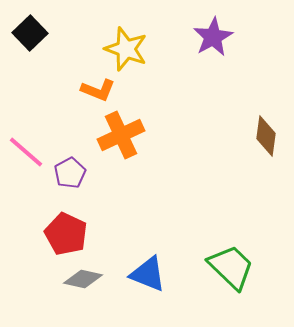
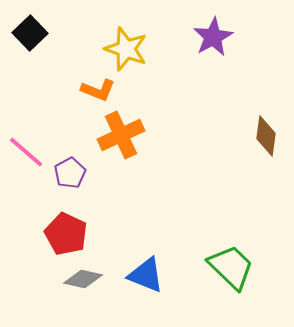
blue triangle: moved 2 px left, 1 px down
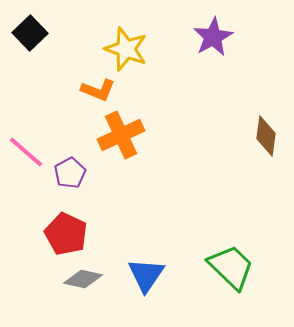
blue triangle: rotated 42 degrees clockwise
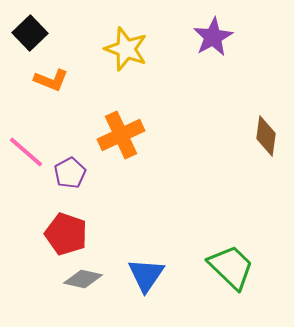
orange L-shape: moved 47 px left, 10 px up
red pentagon: rotated 6 degrees counterclockwise
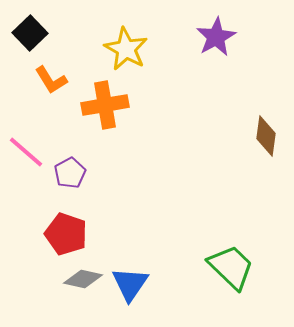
purple star: moved 3 px right
yellow star: rotated 9 degrees clockwise
orange L-shape: rotated 36 degrees clockwise
orange cross: moved 16 px left, 30 px up; rotated 15 degrees clockwise
blue triangle: moved 16 px left, 9 px down
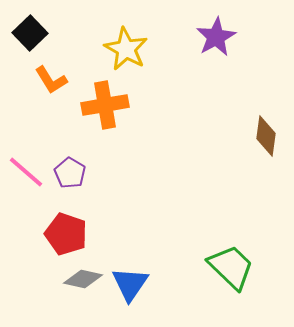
pink line: moved 20 px down
purple pentagon: rotated 12 degrees counterclockwise
